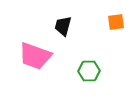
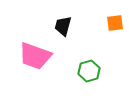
orange square: moved 1 px left, 1 px down
green hexagon: rotated 15 degrees counterclockwise
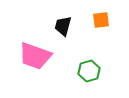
orange square: moved 14 px left, 3 px up
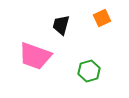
orange square: moved 1 px right, 2 px up; rotated 18 degrees counterclockwise
black trapezoid: moved 2 px left, 1 px up
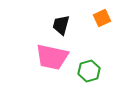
pink trapezoid: moved 17 px right, 1 px down; rotated 8 degrees counterclockwise
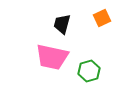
black trapezoid: moved 1 px right, 1 px up
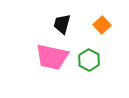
orange square: moved 7 px down; rotated 18 degrees counterclockwise
green hexagon: moved 11 px up; rotated 15 degrees counterclockwise
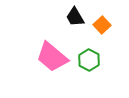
black trapezoid: moved 13 px right, 7 px up; rotated 45 degrees counterclockwise
pink trapezoid: rotated 28 degrees clockwise
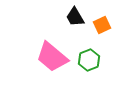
orange square: rotated 18 degrees clockwise
green hexagon: rotated 10 degrees clockwise
